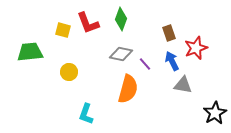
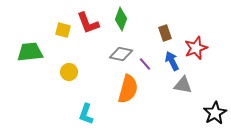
brown rectangle: moved 4 px left
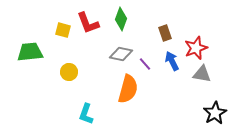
gray triangle: moved 19 px right, 11 px up
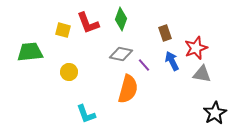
purple line: moved 1 px left, 1 px down
cyan L-shape: rotated 40 degrees counterclockwise
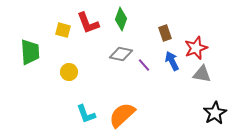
green trapezoid: rotated 92 degrees clockwise
orange semicircle: moved 6 px left, 26 px down; rotated 148 degrees counterclockwise
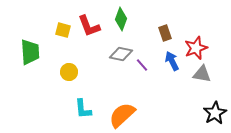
red L-shape: moved 1 px right, 3 px down
purple line: moved 2 px left
cyan L-shape: moved 3 px left, 5 px up; rotated 15 degrees clockwise
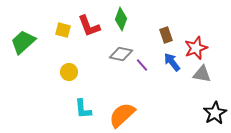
brown rectangle: moved 1 px right, 2 px down
green trapezoid: moved 7 px left, 10 px up; rotated 128 degrees counterclockwise
blue arrow: moved 1 px down; rotated 12 degrees counterclockwise
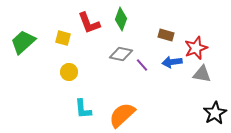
red L-shape: moved 3 px up
yellow square: moved 8 px down
brown rectangle: rotated 56 degrees counterclockwise
blue arrow: rotated 60 degrees counterclockwise
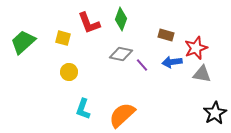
cyan L-shape: rotated 25 degrees clockwise
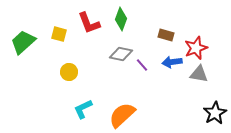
yellow square: moved 4 px left, 4 px up
gray triangle: moved 3 px left
cyan L-shape: rotated 45 degrees clockwise
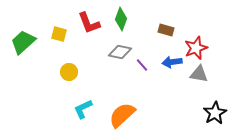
brown rectangle: moved 5 px up
gray diamond: moved 1 px left, 2 px up
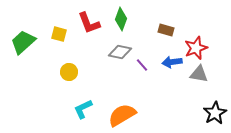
orange semicircle: rotated 12 degrees clockwise
